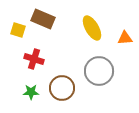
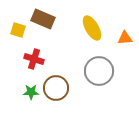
brown circle: moved 6 px left
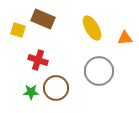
red cross: moved 4 px right, 1 px down
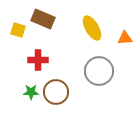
red cross: rotated 18 degrees counterclockwise
brown circle: moved 4 px down
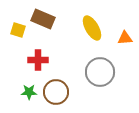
gray circle: moved 1 px right, 1 px down
green star: moved 2 px left
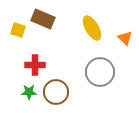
orange triangle: rotated 49 degrees clockwise
red cross: moved 3 px left, 5 px down
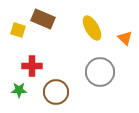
red cross: moved 3 px left, 1 px down
green star: moved 10 px left, 2 px up
